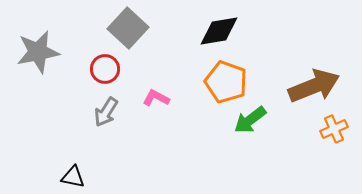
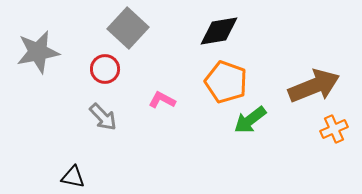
pink L-shape: moved 6 px right, 2 px down
gray arrow: moved 3 px left, 5 px down; rotated 76 degrees counterclockwise
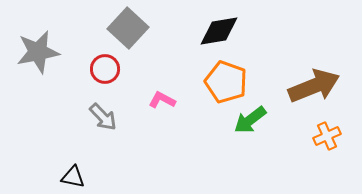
orange cross: moved 7 px left, 7 px down
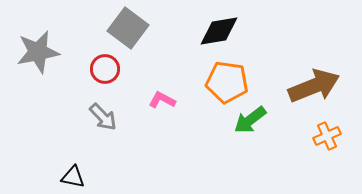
gray square: rotated 6 degrees counterclockwise
orange pentagon: moved 1 px right; rotated 12 degrees counterclockwise
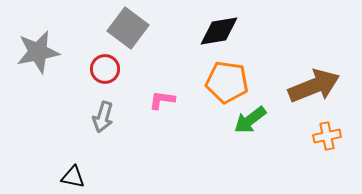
pink L-shape: rotated 20 degrees counterclockwise
gray arrow: rotated 60 degrees clockwise
orange cross: rotated 12 degrees clockwise
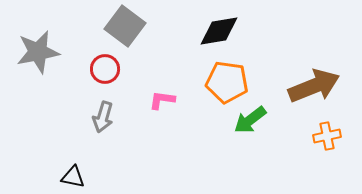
gray square: moved 3 px left, 2 px up
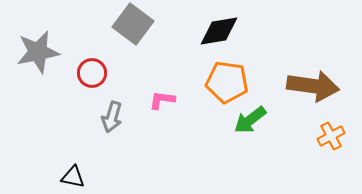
gray square: moved 8 px right, 2 px up
red circle: moved 13 px left, 4 px down
brown arrow: moved 1 px left; rotated 30 degrees clockwise
gray arrow: moved 9 px right
orange cross: moved 4 px right; rotated 16 degrees counterclockwise
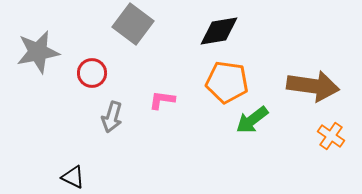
green arrow: moved 2 px right
orange cross: rotated 28 degrees counterclockwise
black triangle: rotated 15 degrees clockwise
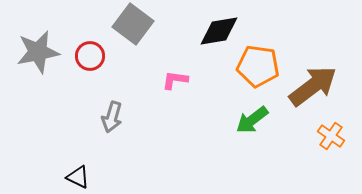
red circle: moved 2 px left, 17 px up
orange pentagon: moved 31 px right, 16 px up
brown arrow: rotated 45 degrees counterclockwise
pink L-shape: moved 13 px right, 20 px up
black triangle: moved 5 px right
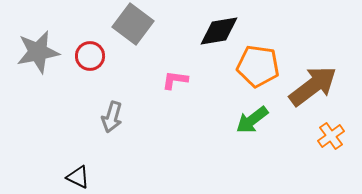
orange cross: rotated 20 degrees clockwise
